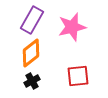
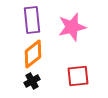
purple rectangle: rotated 36 degrees counterclockwise
orange diamond: moved 2 px right, 1 px down
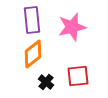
black cross: moved 14 px right, 1 px down; rotated 21 degrees counterclockwise
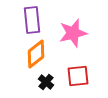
pink star: moved 1 px right, 6 px down
orange diamond: moved 3 px right
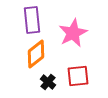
pink star: rotated 12 degrees counterclockwise
black cross: moved 2 px right
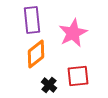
black cross: moved 1 px right, 3 px down
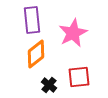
red square: moved 1 px right, 1 px down
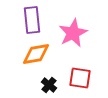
orange diamond: rotated 28 degrees clockwise
red square: moved 1 px right, 1 px down; rotated 15 degrees clockwise
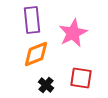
orange diamond: rotated 12 degrees counterclockwise
red square: moved 1 px right
black cross: moved 3 px left
